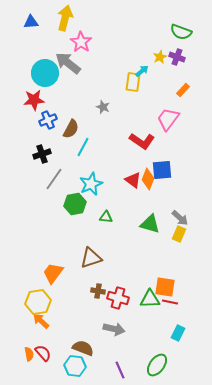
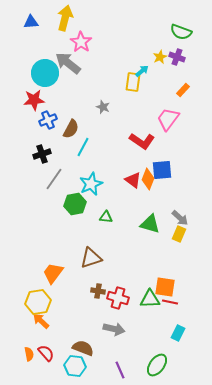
red semicircle at (43, 353): moved 3 px right
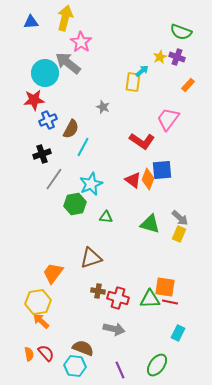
orange rectangle at (183, 90): moved 5 px right, 5 px up
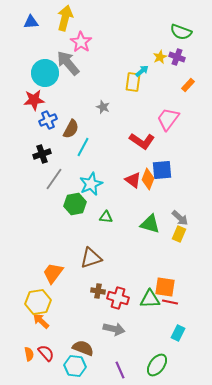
gray arrow at (68, 63): rotated 12 degrees clockwise
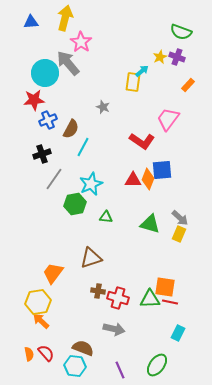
red triangle at (133, 180): rotated 36 degrees counterclockwise
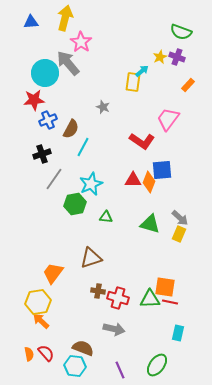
orange diamond at (148, 179): moved 1 px right, 3 px down
cyan rectangle at (178, 333): rotated 14 degrees counterclockwise
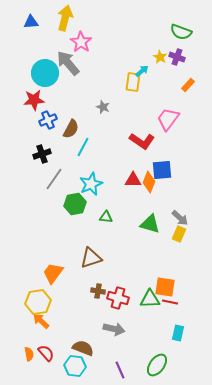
yellow star at (160, 57): rotated 16 degrees counterclockwise
